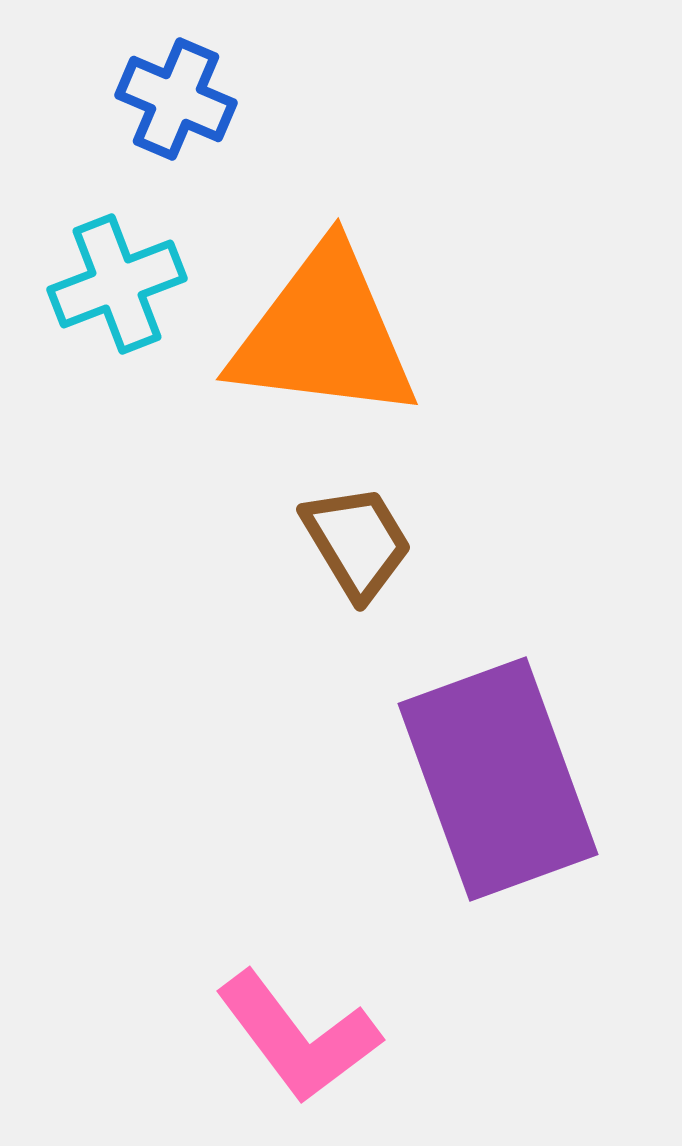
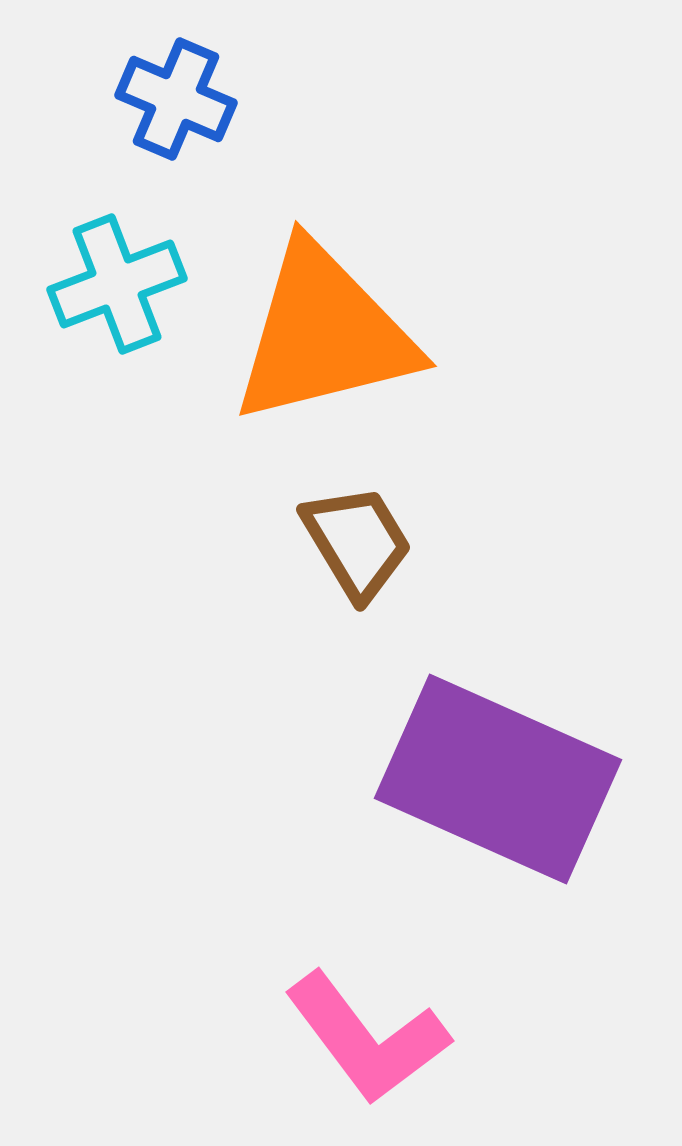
orange triangle: rotated 21 degrees counterclockwise
purple rectangle: rotated 46 degrees counterclockwise
pink L-shape: moved 69 px right, 1 px down
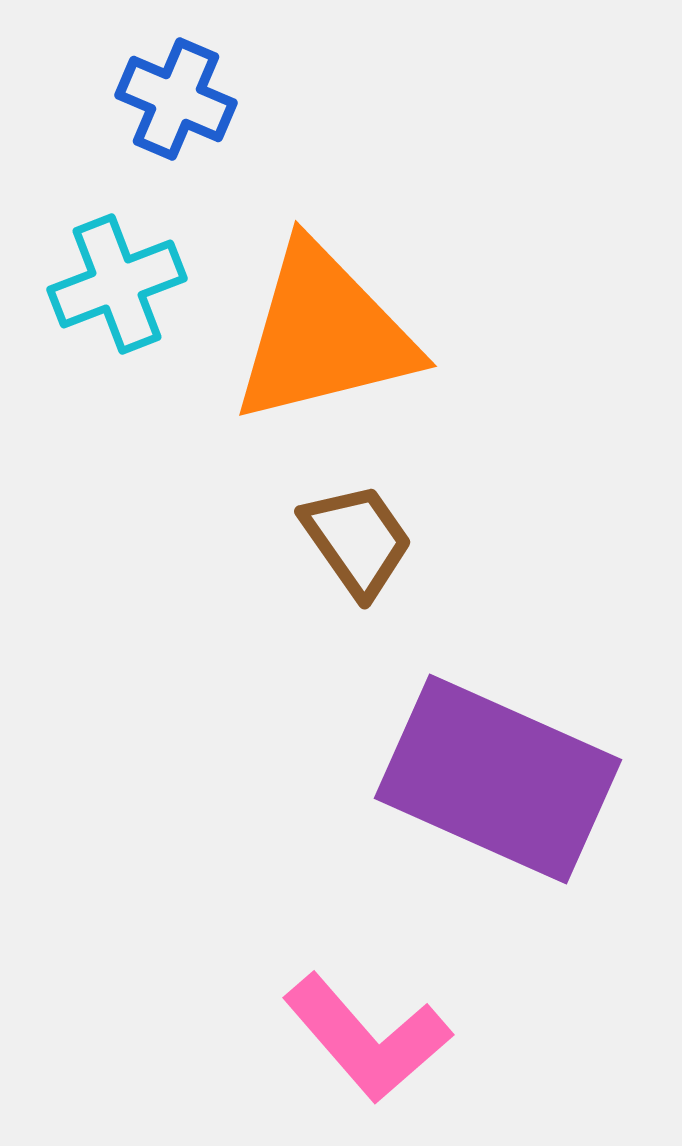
brown trapezoid: moved 2 px up; rotated 4 degrees counterclockwise
pink L-shape: rotated 4 degrees counterclockwise
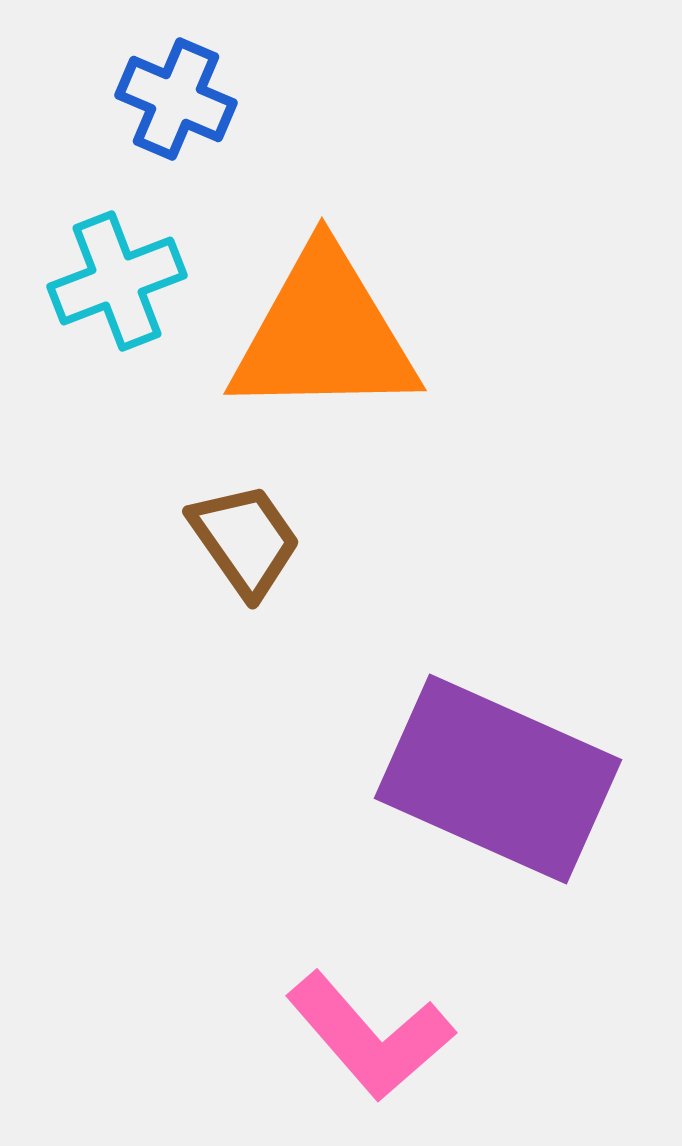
cyan cross: moved 3 px up
orange triangle: rotated 13 degrees clockwise
brown trapezoid: moved 112 px left
pink L-shape: moved 3 px right, 2 px up
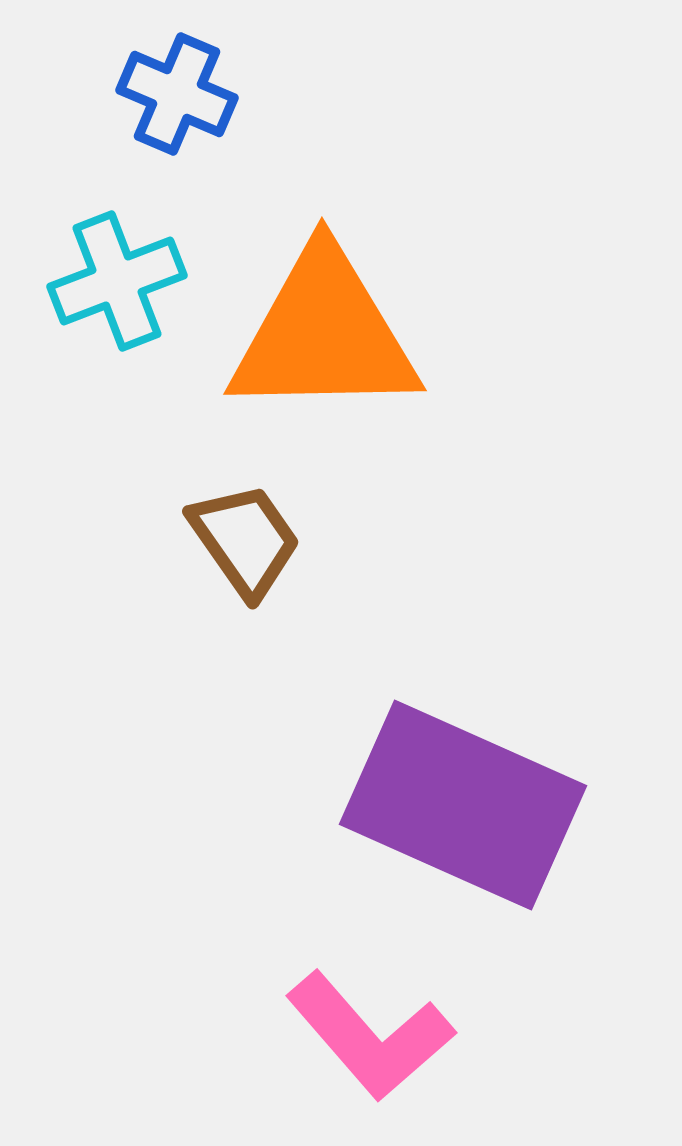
blue cross: moved 1 px right, 5 px up
purple rectangle: moved 35 px left, 26 px down
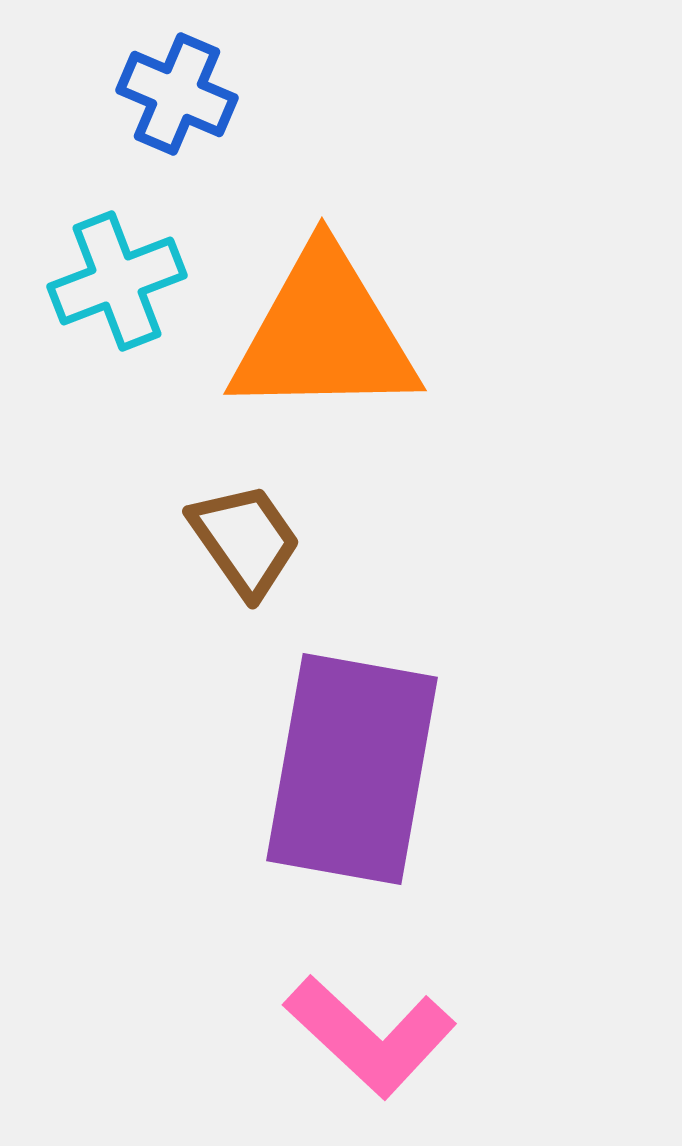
purple rectangle: moved 111 px left, 36 px up; rotated 76 degrees clockwise
pink L-shape: rotated 6 degrees counterclockwise
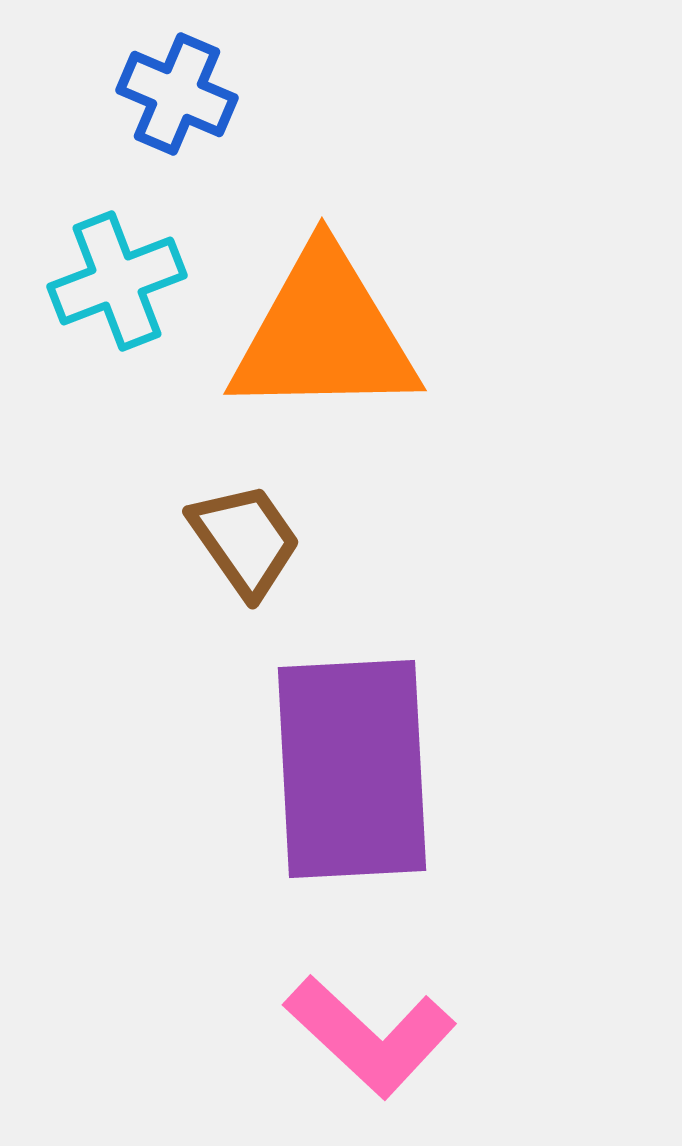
purple rectangle: rotated 13 degrees counterclockwise
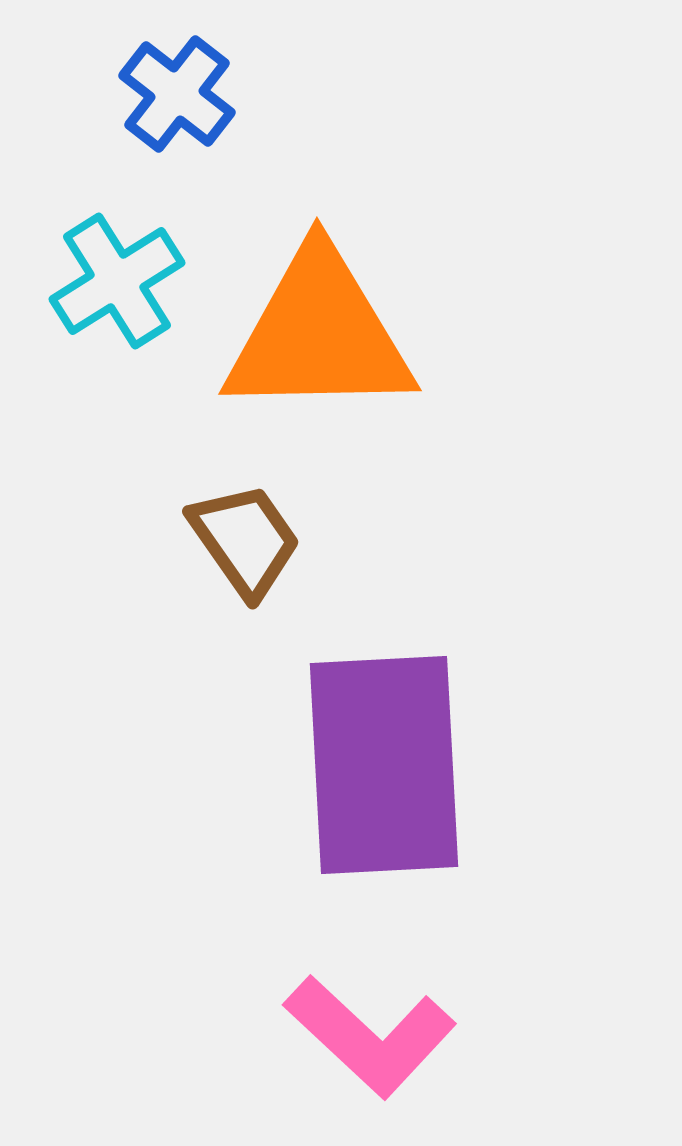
blue cross: rotated 15 degrees clockwise
cyan cross: rotated 11 degrees counterclockwise
orange triangle: moved 5 px left
purple rectangle: moved 32 px right, 4 px up
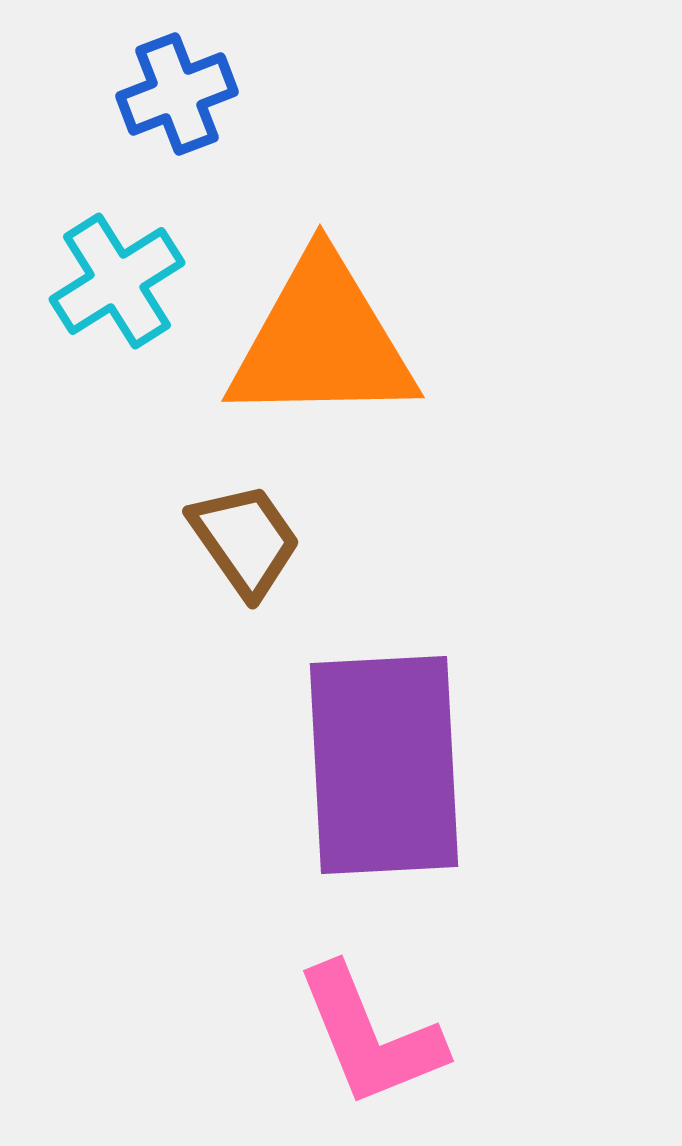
blue cross: rotated 31 degrees clockwise
orange triangle: moved 3 px right, 7 px down
pink L-shape: rotated 25 degrees clockwise
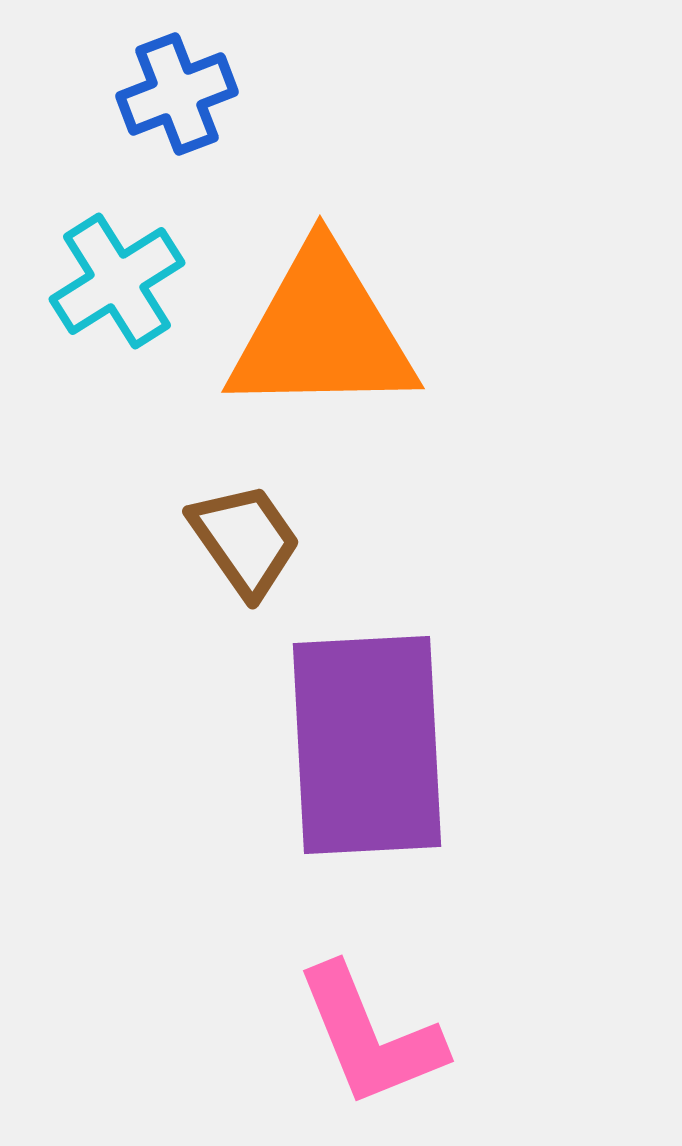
orange triangle: moved 9 px up
purple rectangle: moved 17 px left, 20 px up
